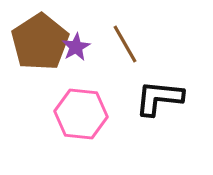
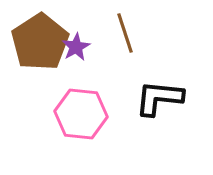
brown line: moved 11 px up; rotated 12 degrees clockwise
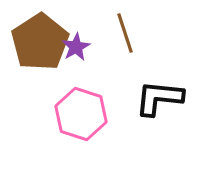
pink hexagon: rotated 12 degrees clockwise
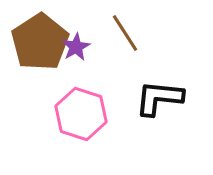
brown line: rotated 15 degrees counterclockwise
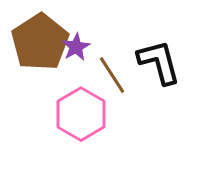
brown line: moved 13 px left, 42 px down
black L-shape: moved 36 px up; rotated 69 degrees clockwise
pink hexagon: rotated 12 degrees clockwise
